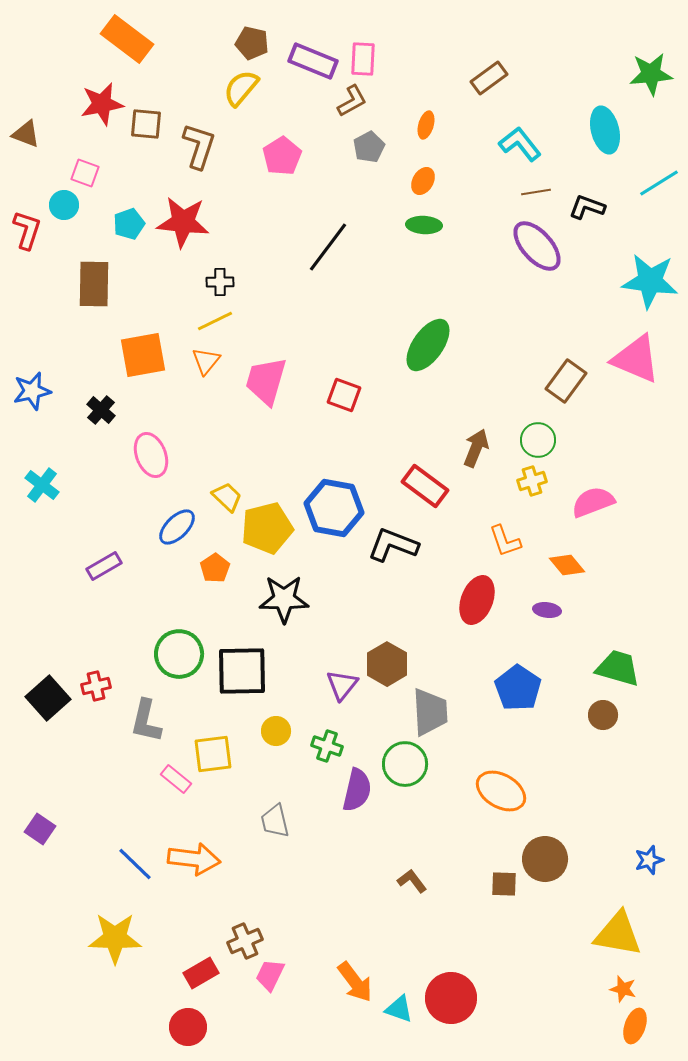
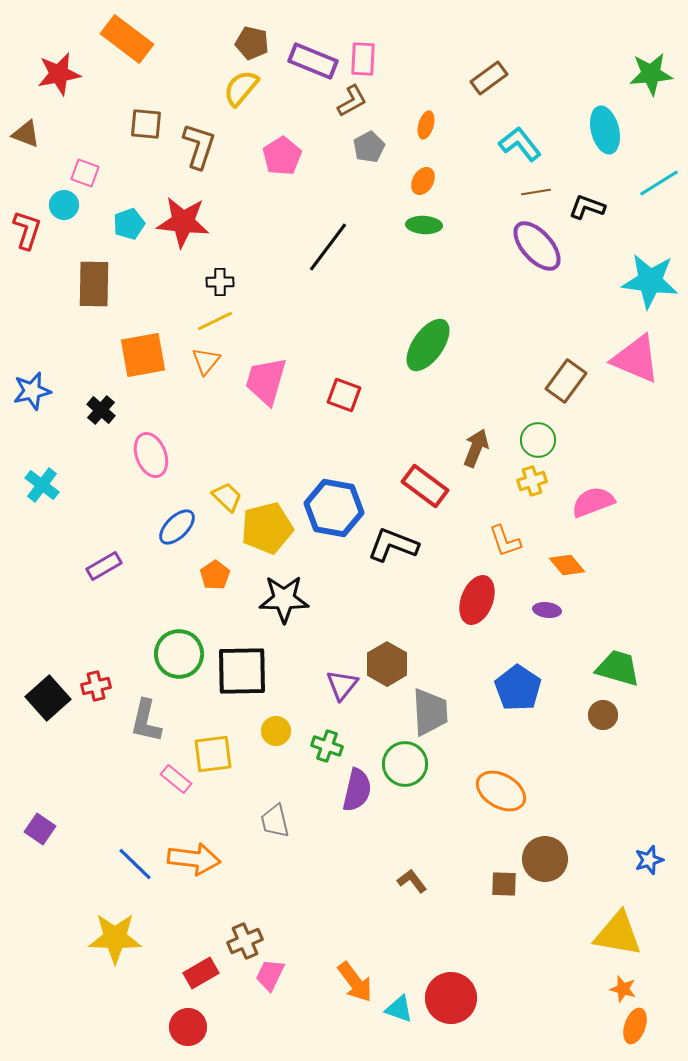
red star at (102, 104): moved 43 px left, 30 px up
orange pentagon at (215, 568): moved 7 px down
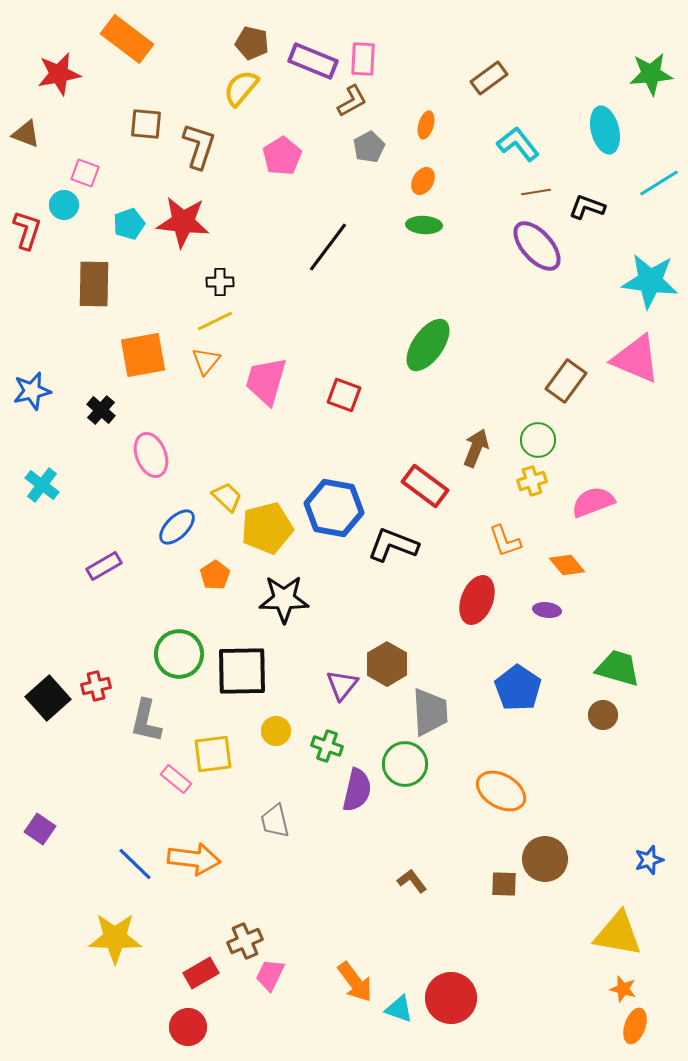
cyan L-shape at (520, 144): moved 2 px left
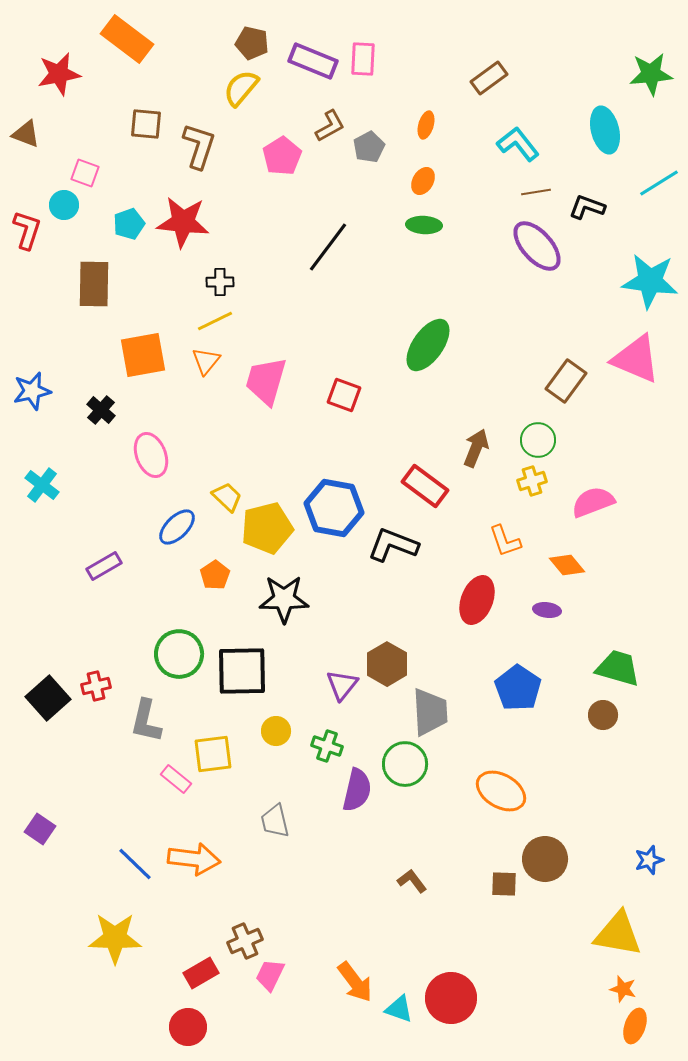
brown L-shape at (352, 101): moved 22 px left, 25 px down
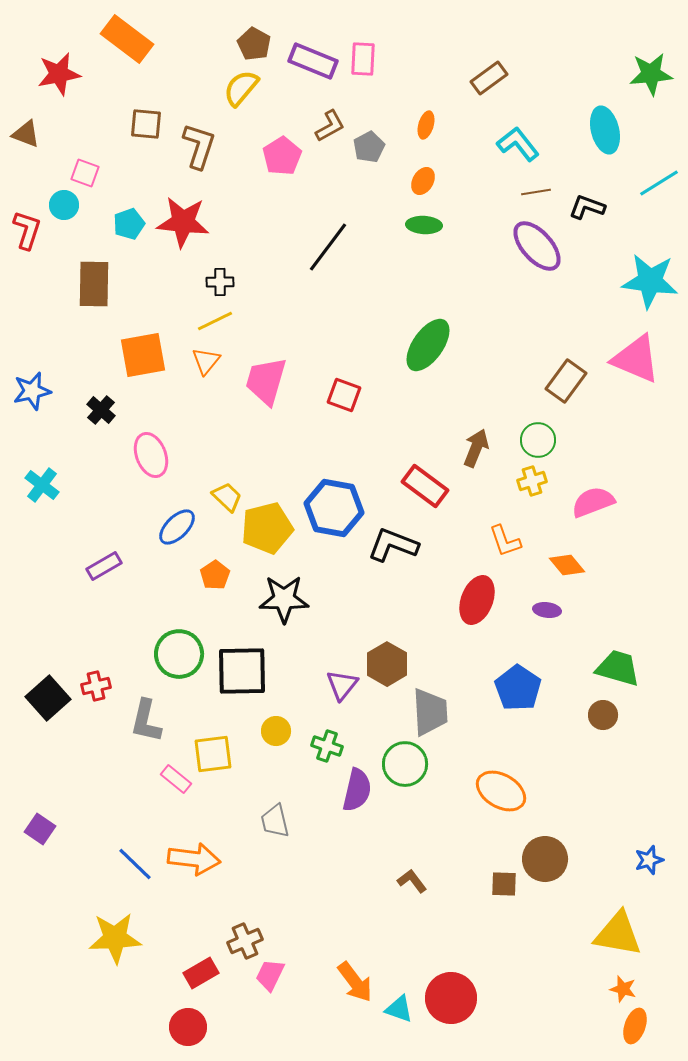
brown pentagon at (252, 43): moved 2 px right, 1 px down; rotated 16 degrees clockwise
yellow star at (115, 938): rotated 4 degrees counterclockwise
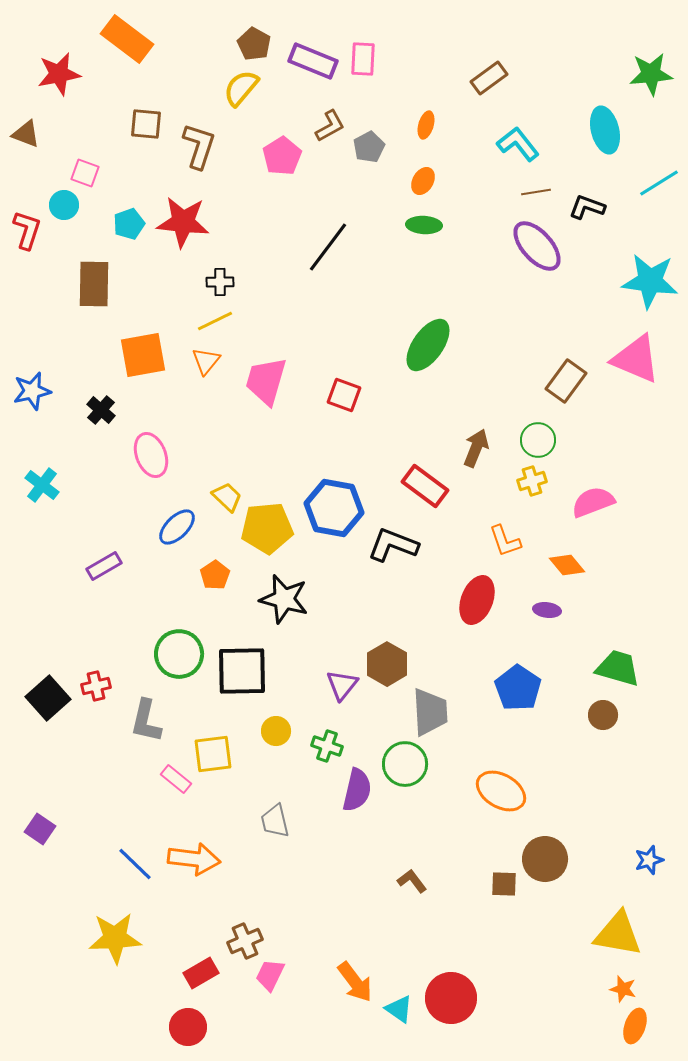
yellow pentagon at (267, 528): rotated 9 degrees clockwise
black star at (284, 599): rotated 15 degrees clockwise
cyan triangle at (399, 1009): rotated 16 degrees clockwise
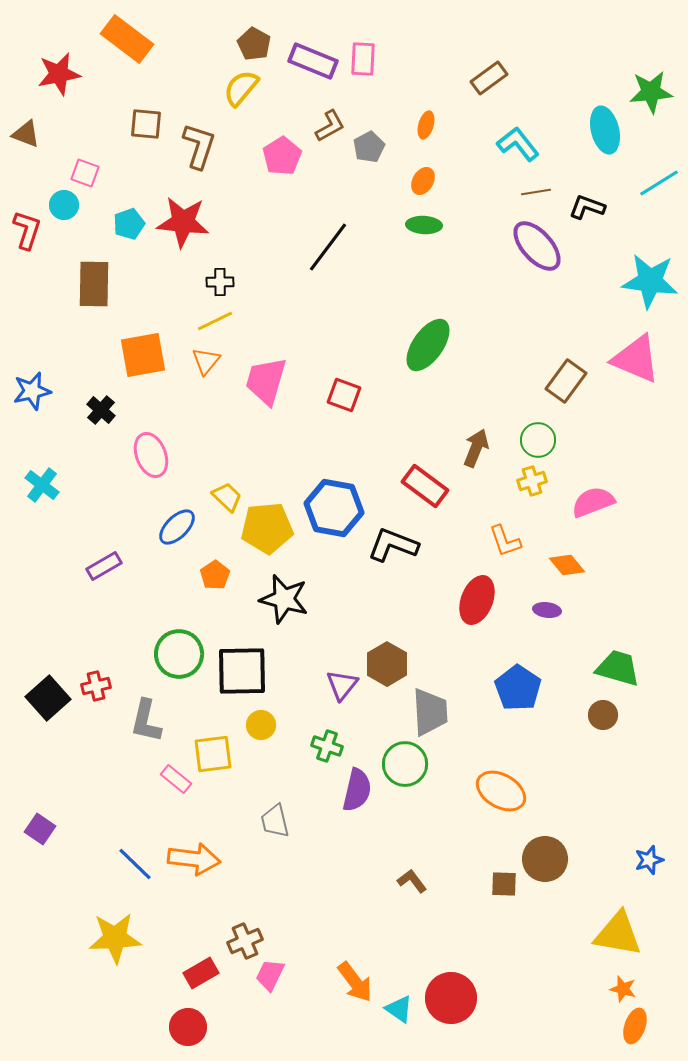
green star at (651, 74): moved 18 px down
yellow circle at (276, 731): moved 15 px left, 6 px up
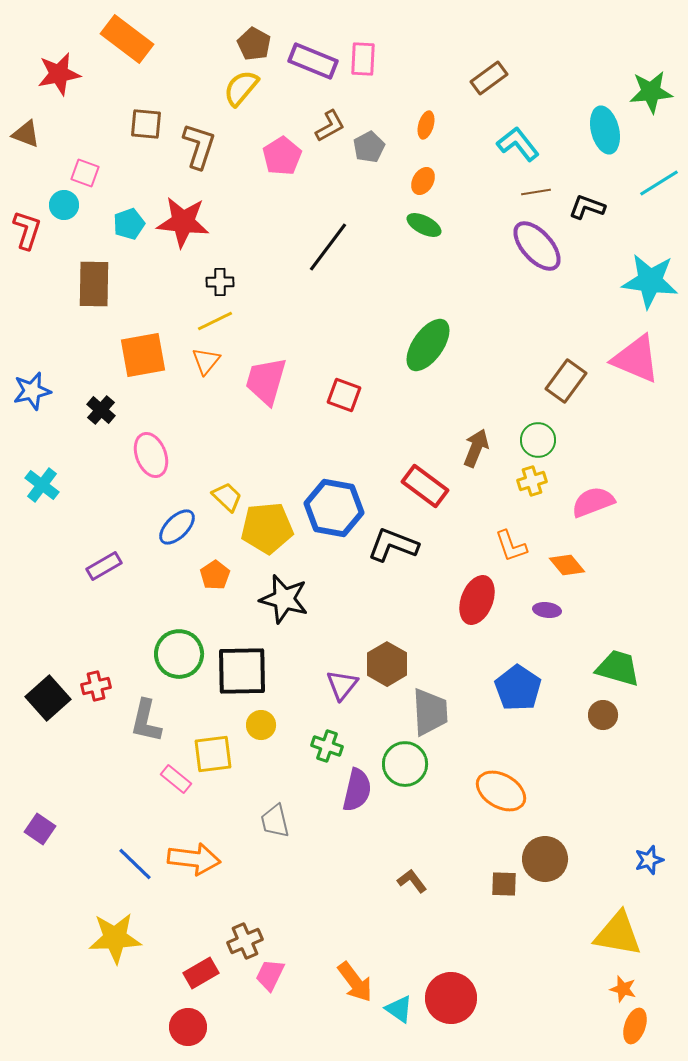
green ellipse at (424, 225): rotated 24 degrees clockwise
orange L-shape at (505, 541): moved 6 px right, 5 px down
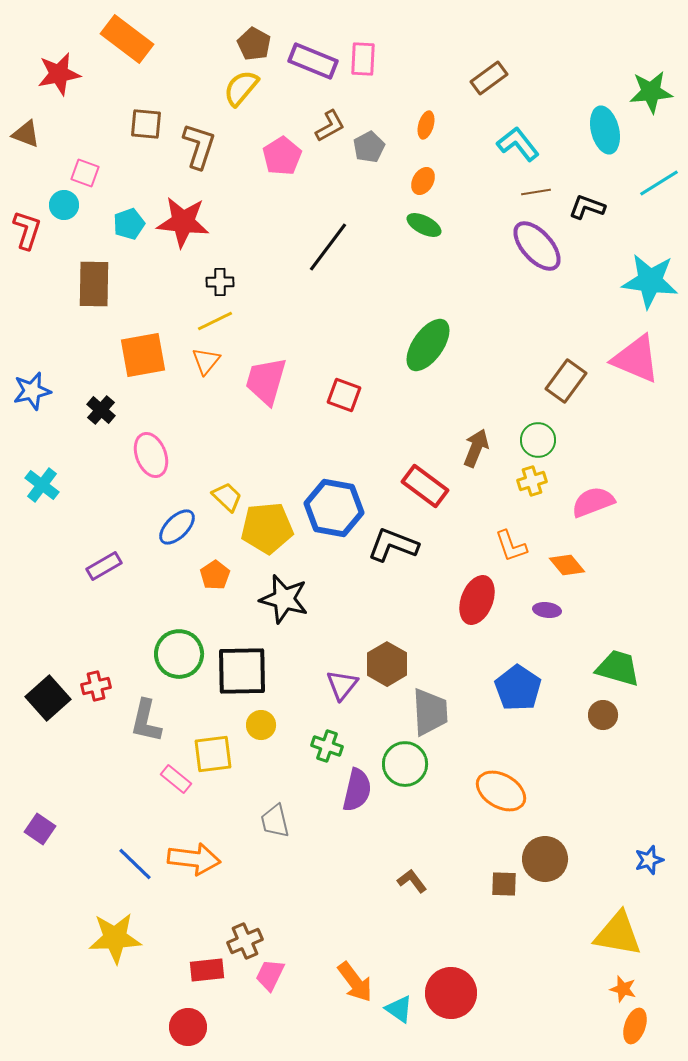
red rectangle at (201, 973): moved 6 px right, 3 px up; rotated 24 degrees clockwise
red circle at (451, 998): moved 5 px up
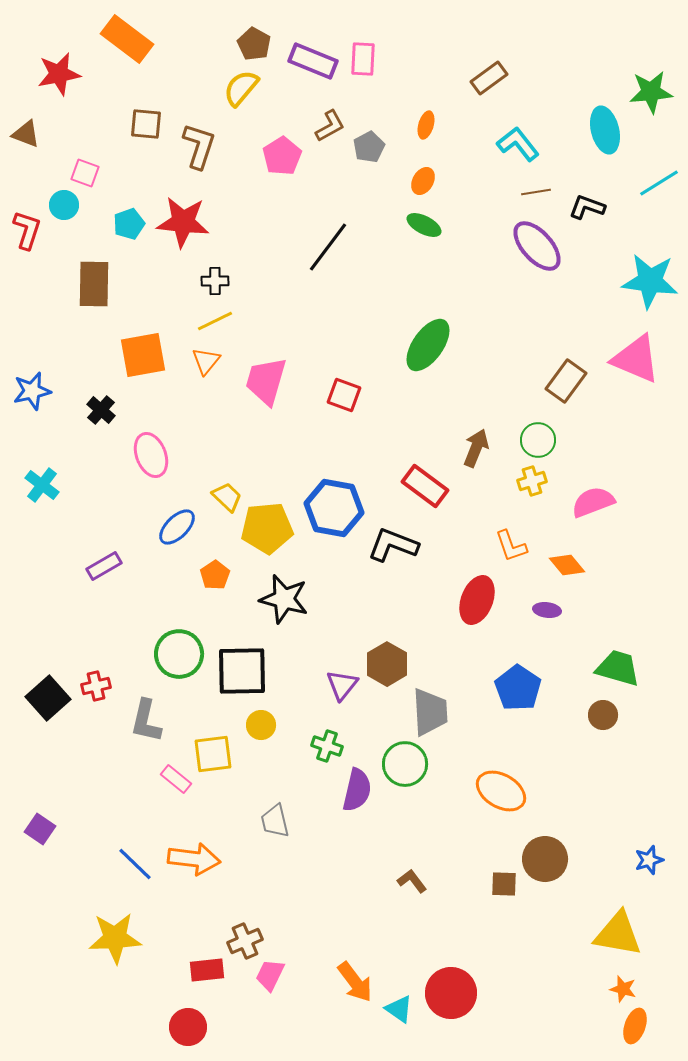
black cross at (220, 282): moved 5 px left, 1 px up
